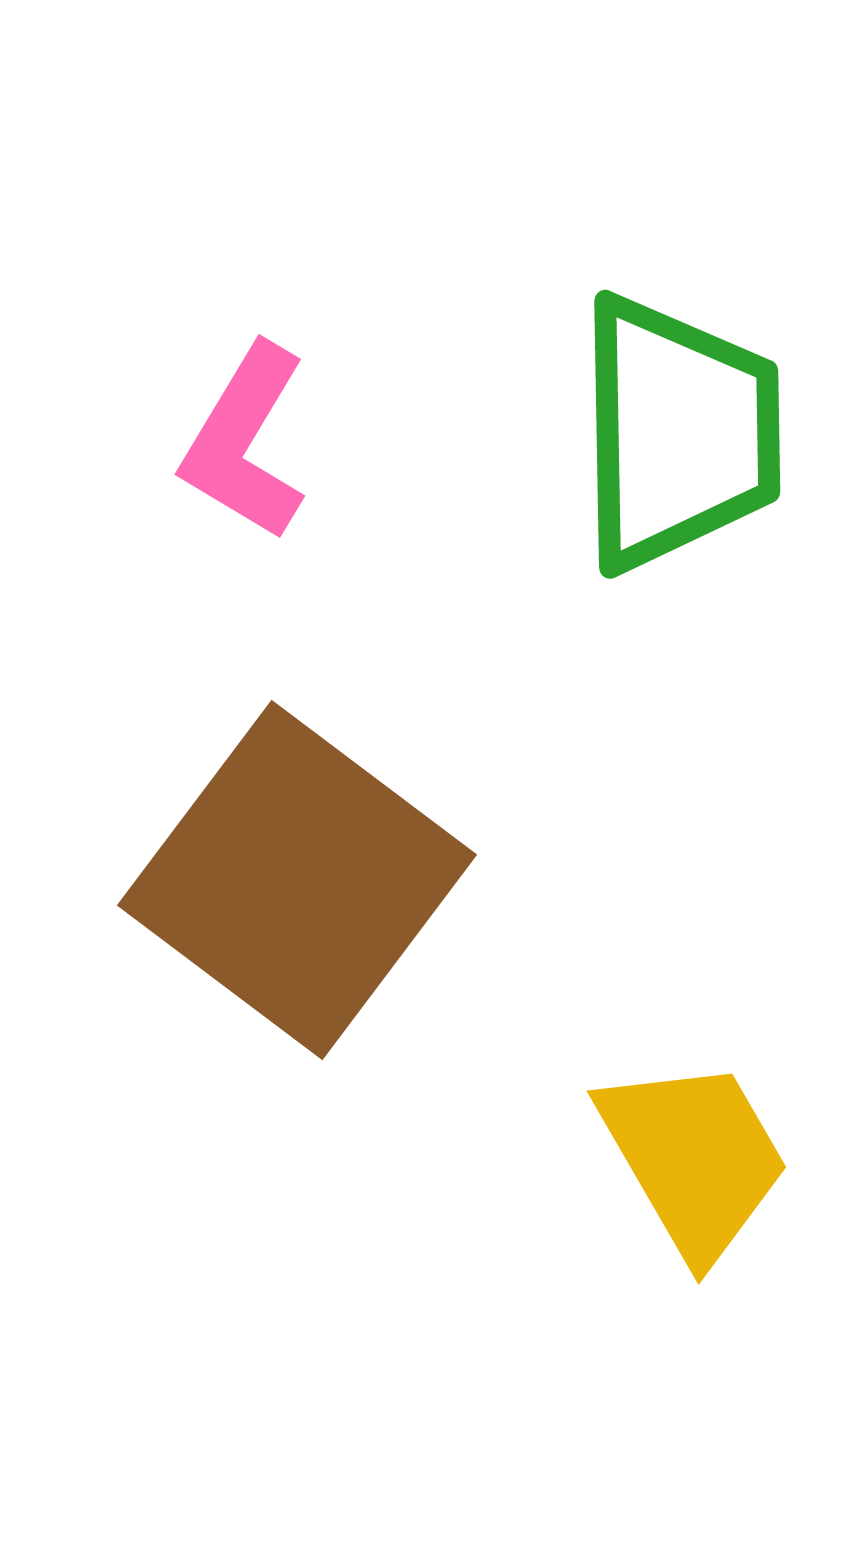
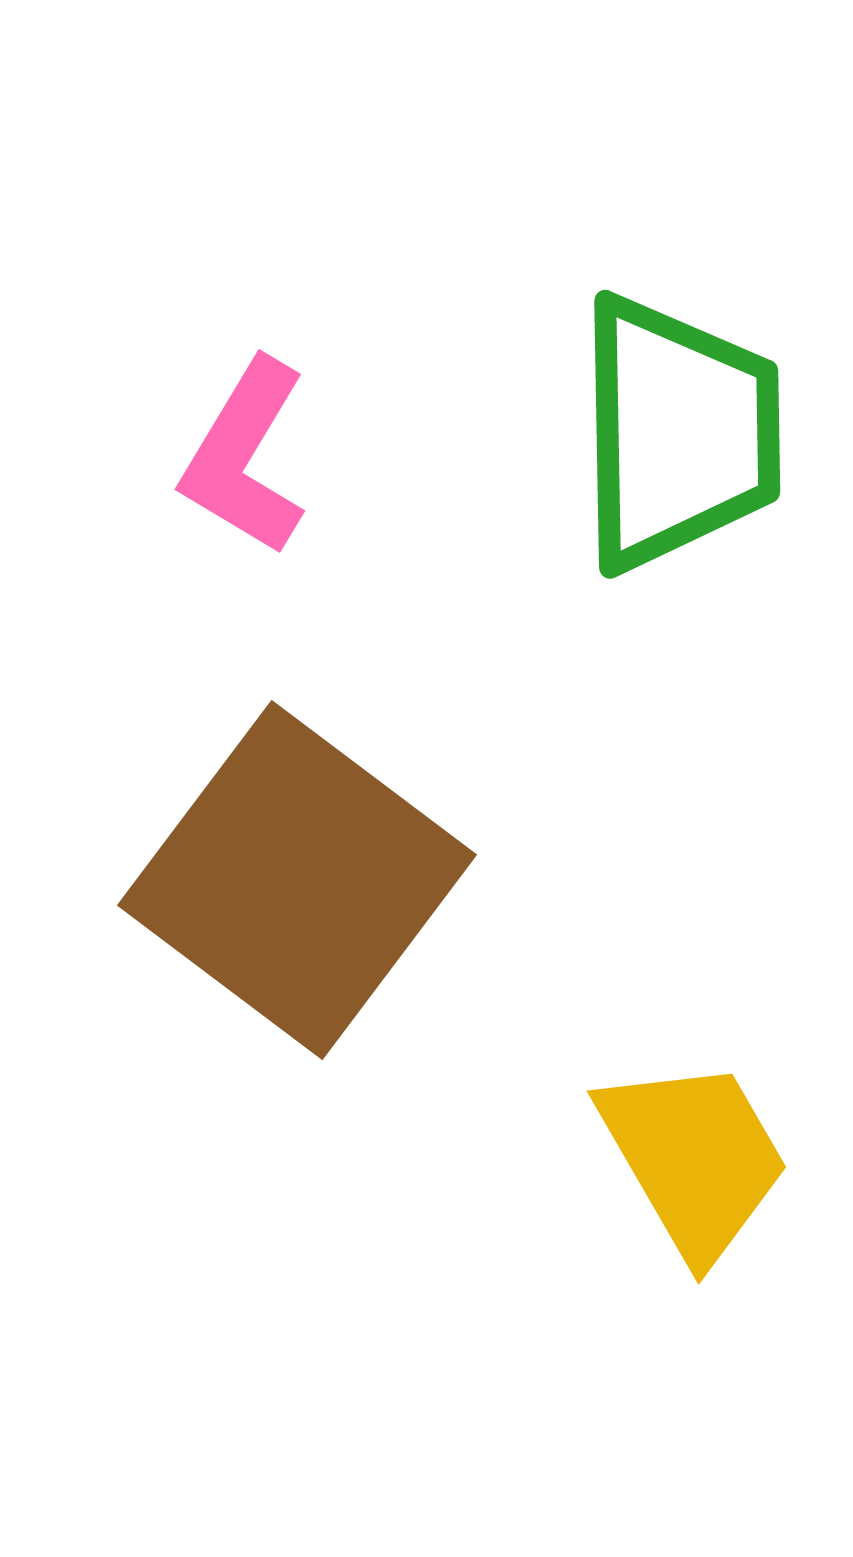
pink L-shape: moved 15 px down
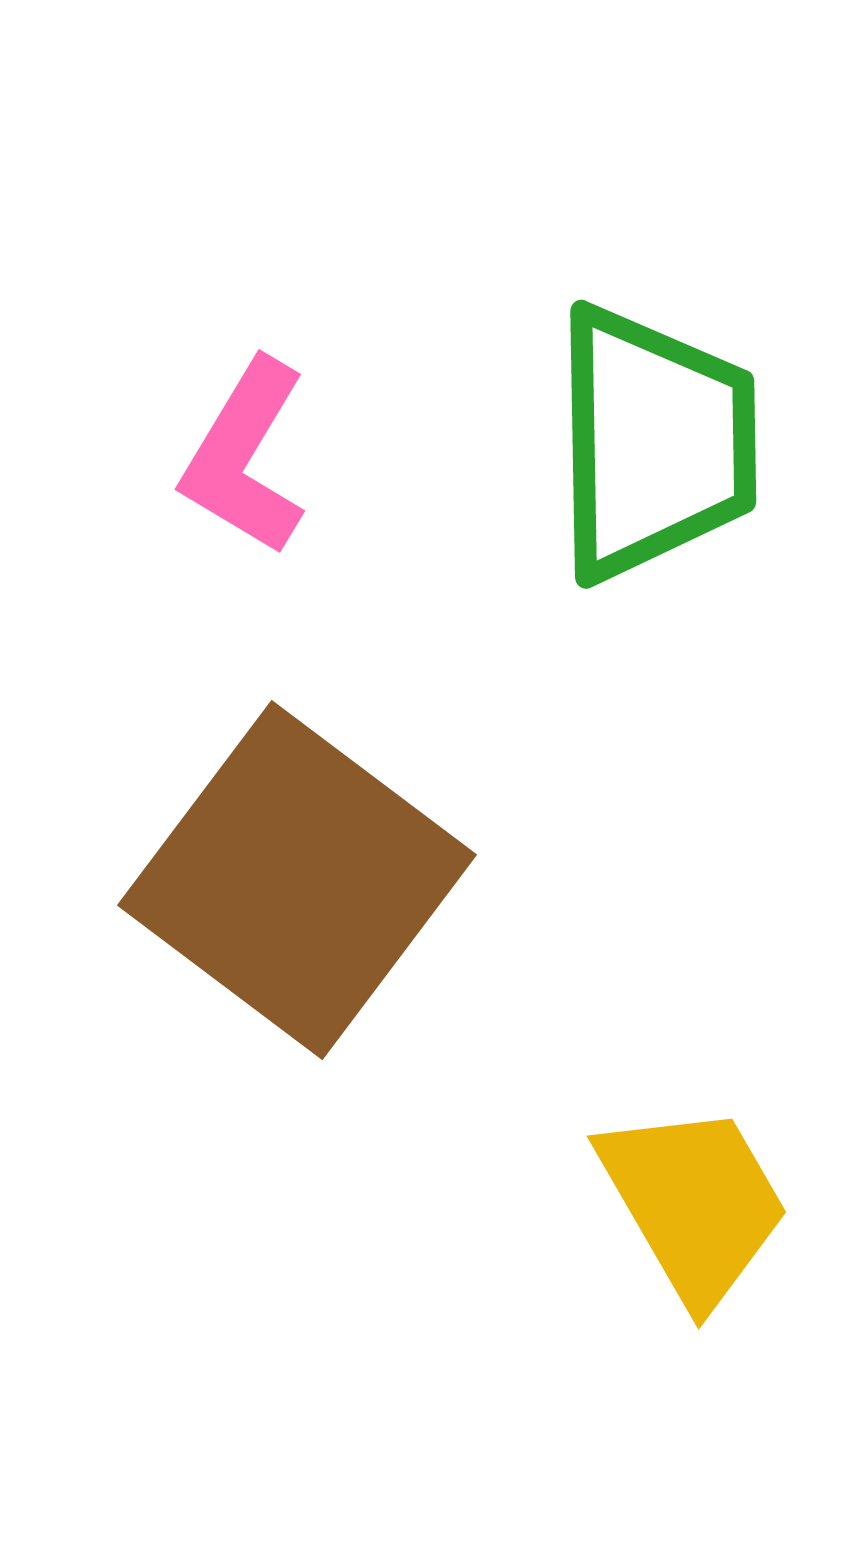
green trapezoid: moved 24 px left, 10 px down
yellow trapezoid: moved 45 px down
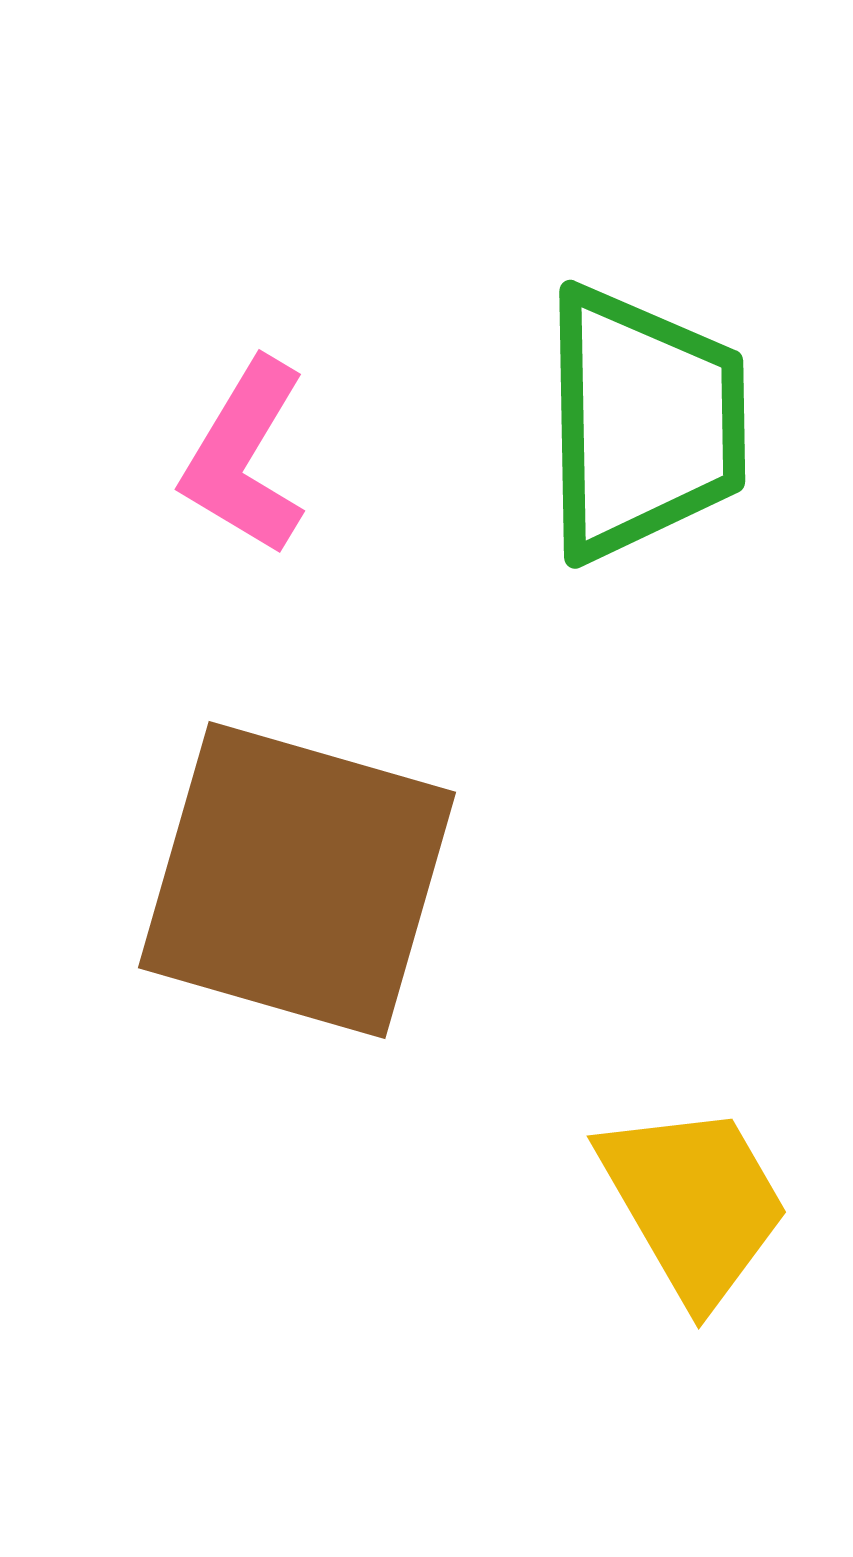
green trapezoid: moved 11 px left, 20 px up
brown square: rotated 21 degrees counterclockwise
